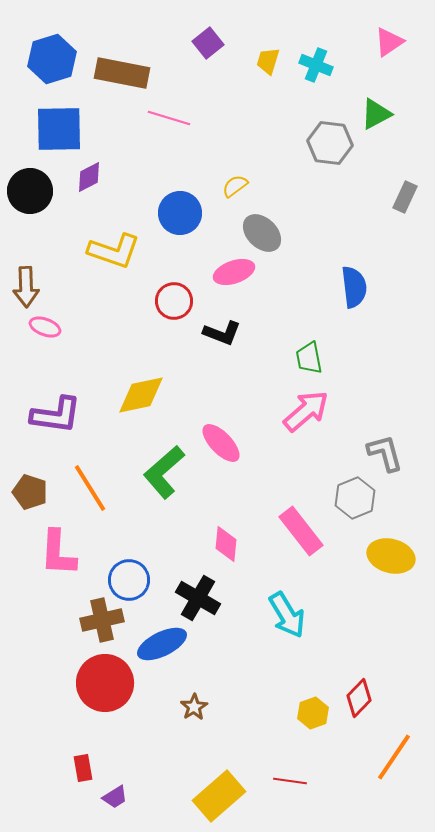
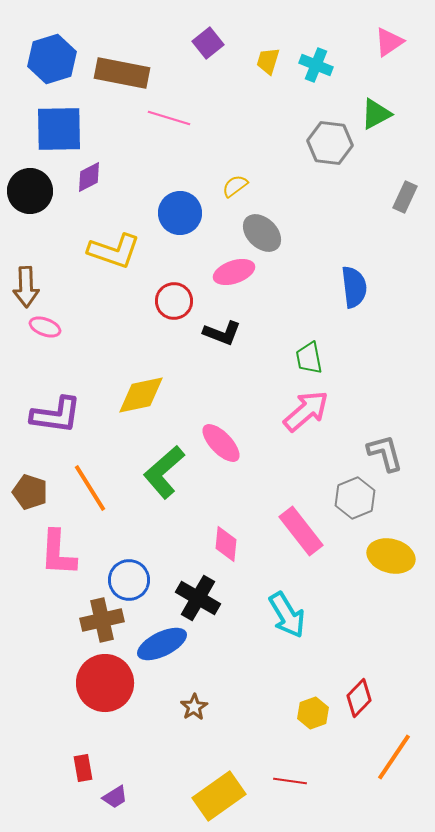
yellow rectangle at (219, 796): rotated 6 degrees clockwise
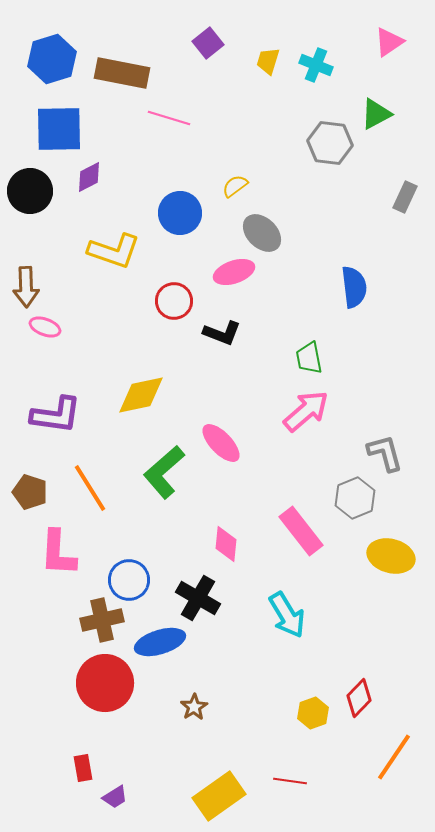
blue ellipse at (162, 644): moved 2 px left, 2 px up; rotated 9 degrees clockwise
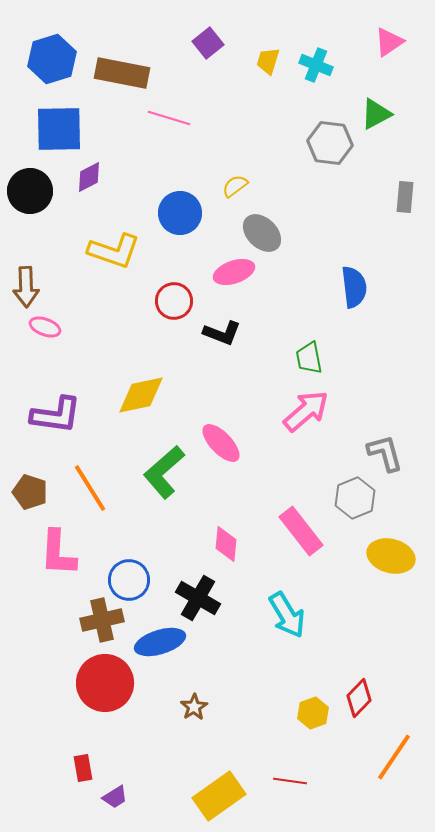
gray rectangle at (405, 197): rotated 20 degrees counterclockwise
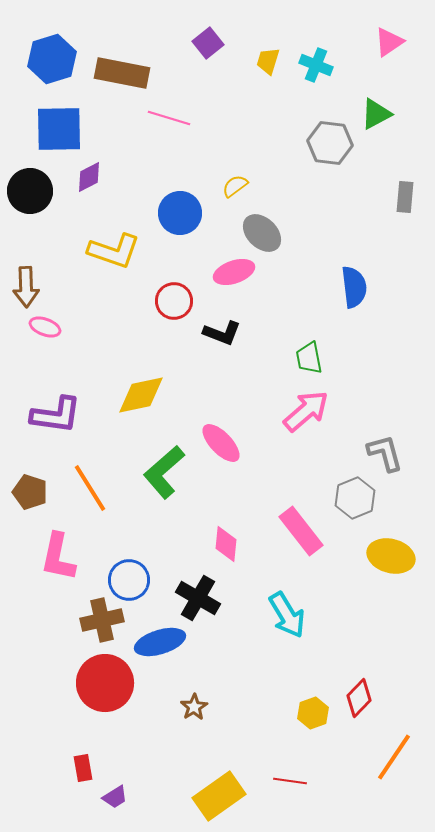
pink L-shape at (58, 553): moved 4 px down; rotated 9 degrees clockwise
